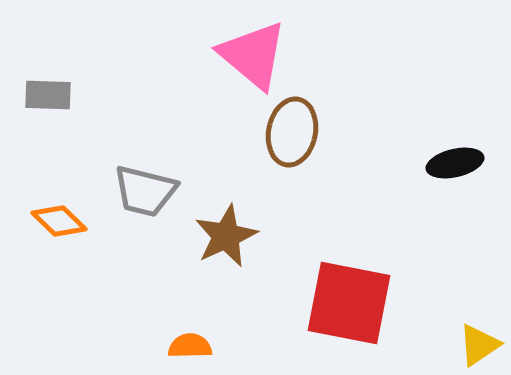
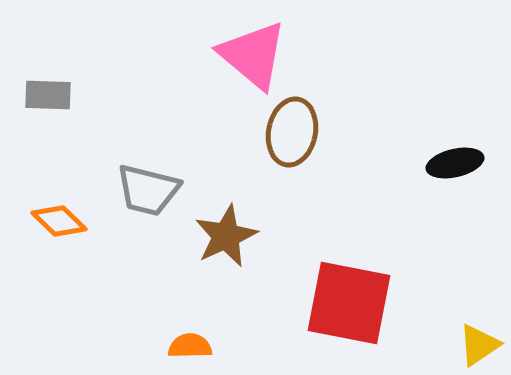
gray trapezoid: moved 3 px right, 1 px up
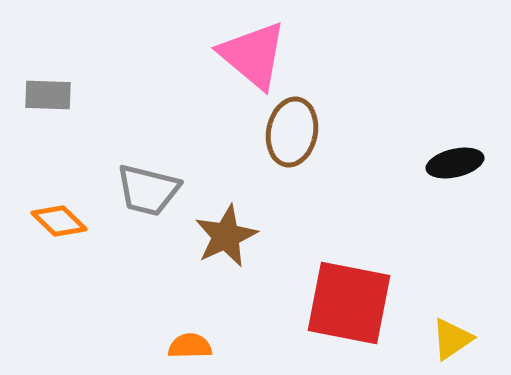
yellow triangle: moved 27 px left, 6 px up
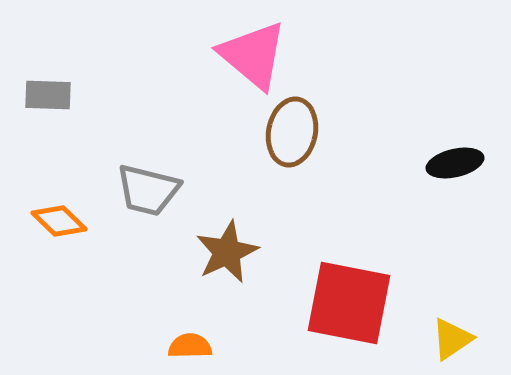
brown star: moved 1 px right, 16 px down
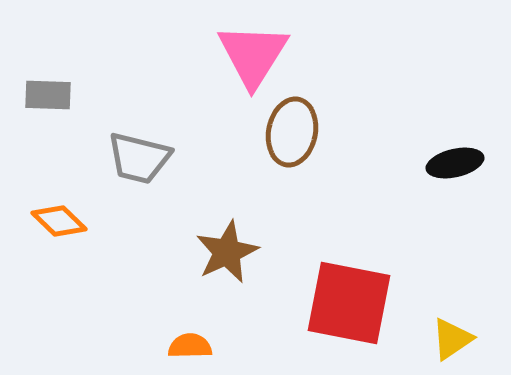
pink triangle: rotated 22 degrees clockwise
gray trapezoid: moved 9 px left, 32 px up
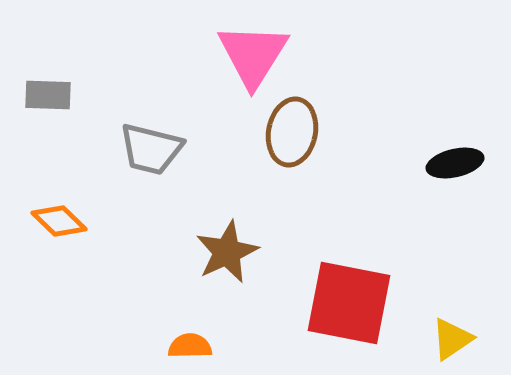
gray trapezoid: moved 12 px right, 9 px up
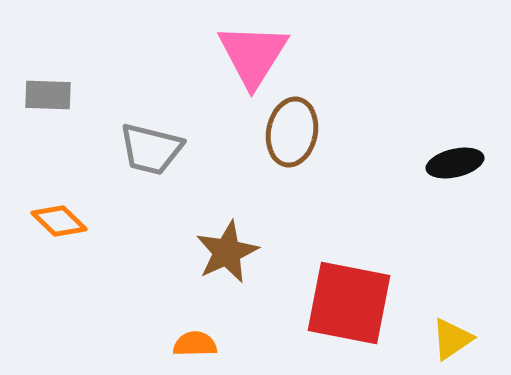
orange semicircle: moved 5 px right, 2 px up
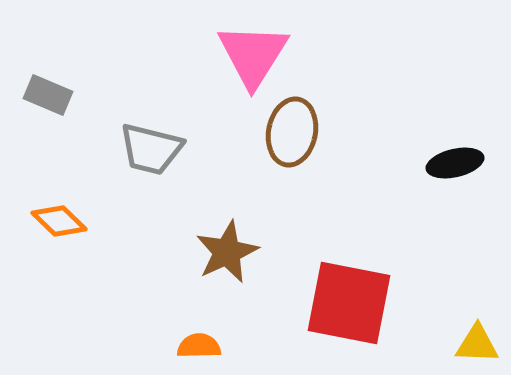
gray rectangle: rotated 21 degrees clockwise
yellow triangle: moved 25 px right, 5 px down; rotated 36 degrees clockwise
orange semicircle: moved 4 px right, 2 px down
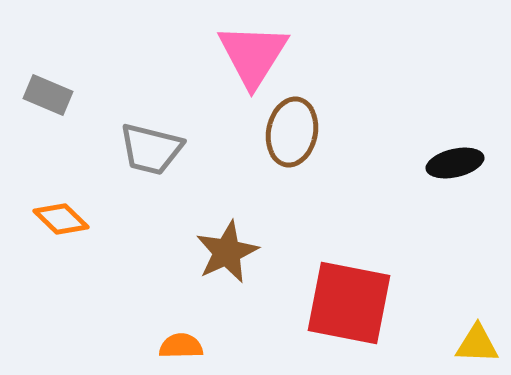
orange diamond: moved 2 px right, 2 px up
orange semicircle: moved 18 px left
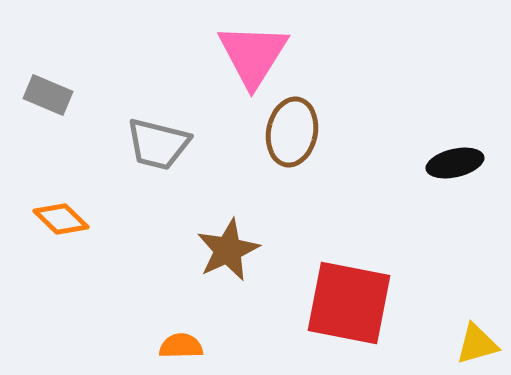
gray trapezoid: moved 7 px right, 5 px up
brown star: moved 1 px right, 2 px up
yellow triangle: rotated 18 degrees counterclockwise
